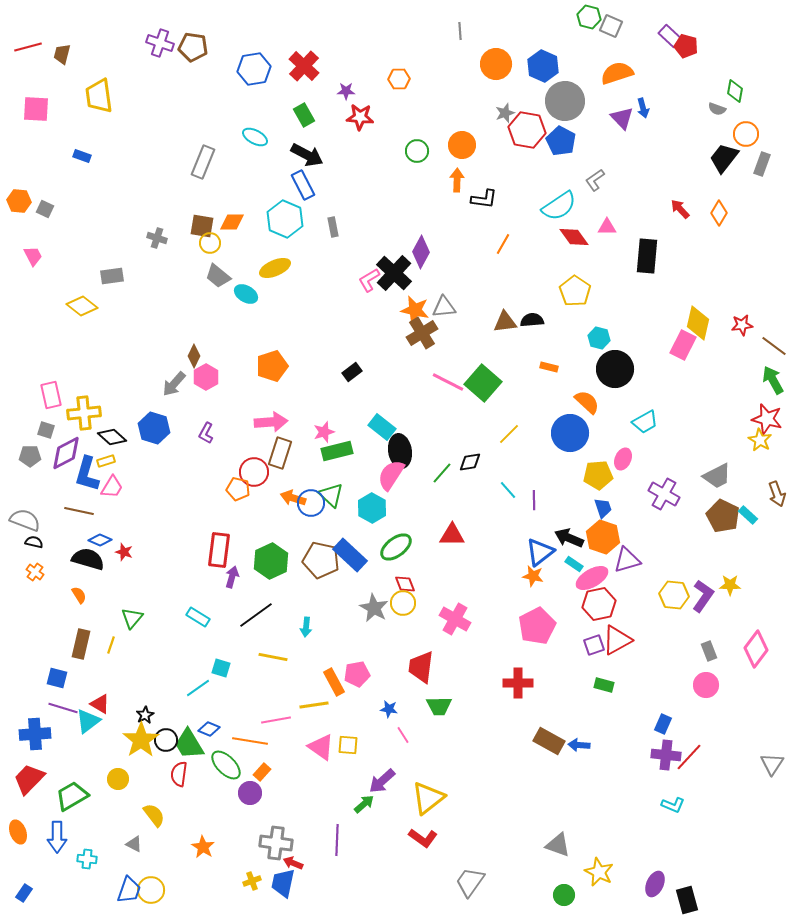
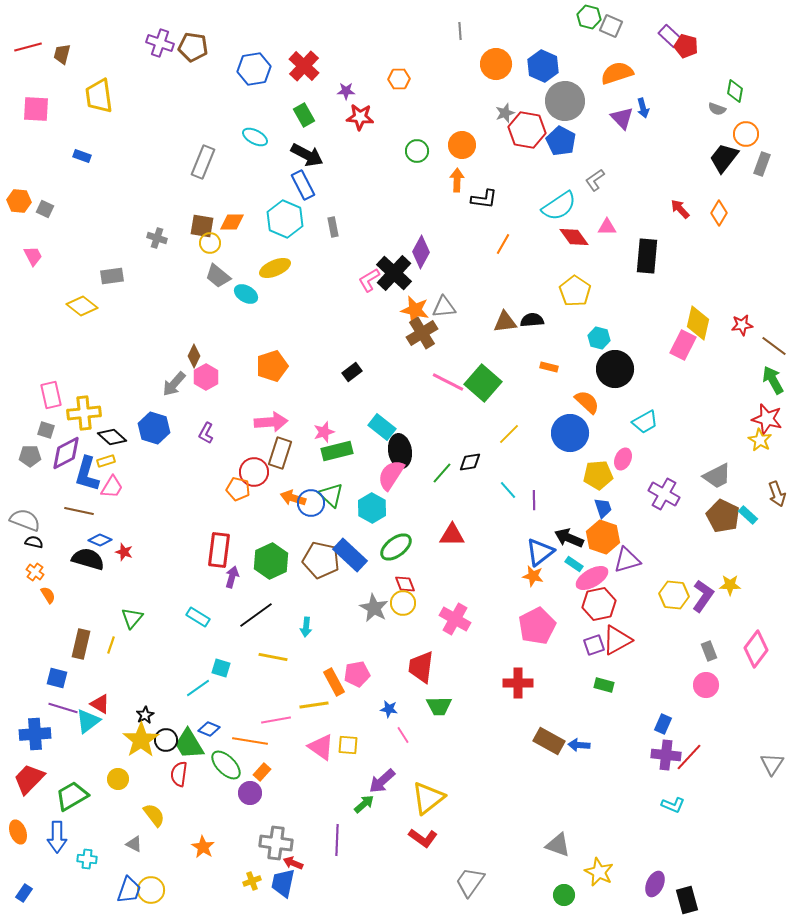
orange semicircle at (79, 595): moved 31 px left
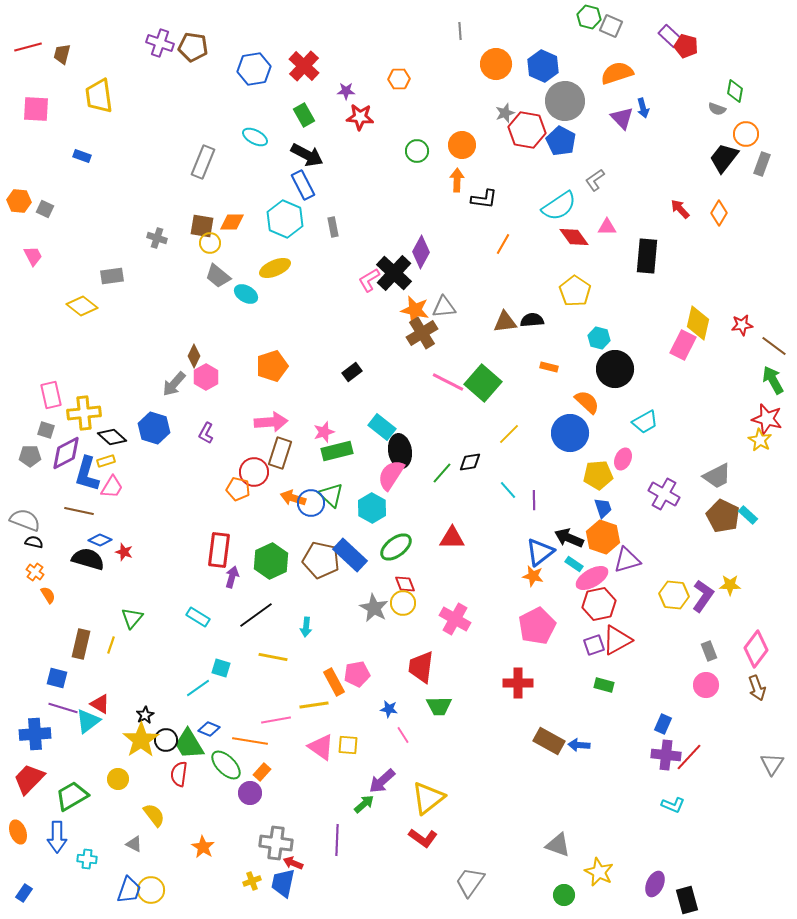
brown arrow at (777, 494): moved 20 px left, 194 px down
red triangle at (452, 535): moved 3 px down
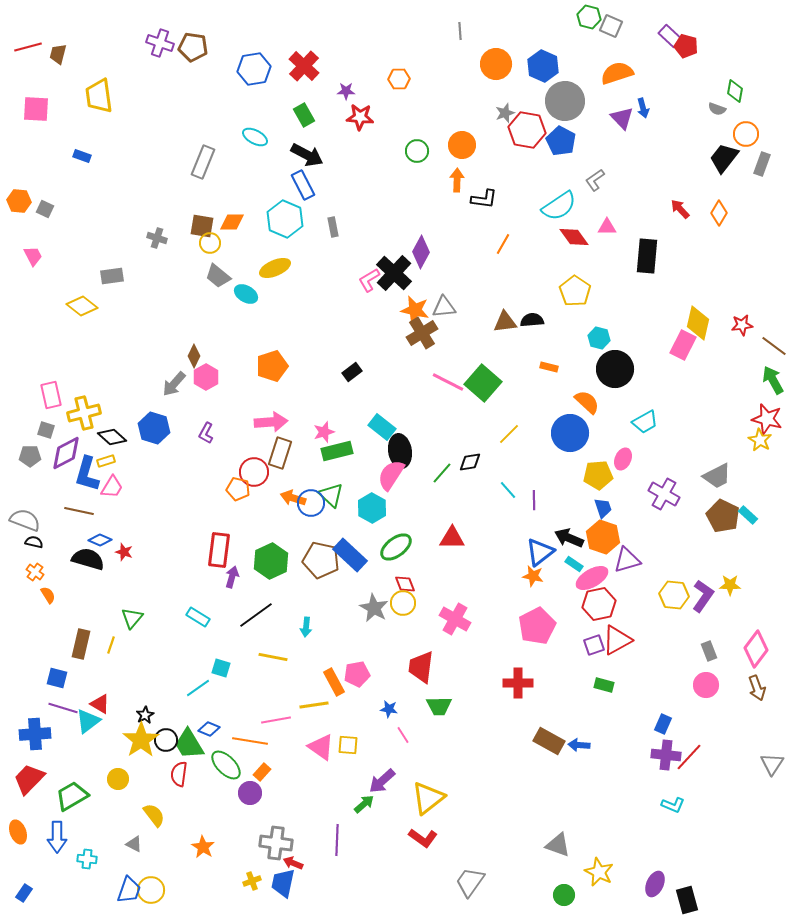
brown trapezoid at (62, 54): moved 4 px left
yellow cross at (84, 413): rotated 8 degrees counterclockwise
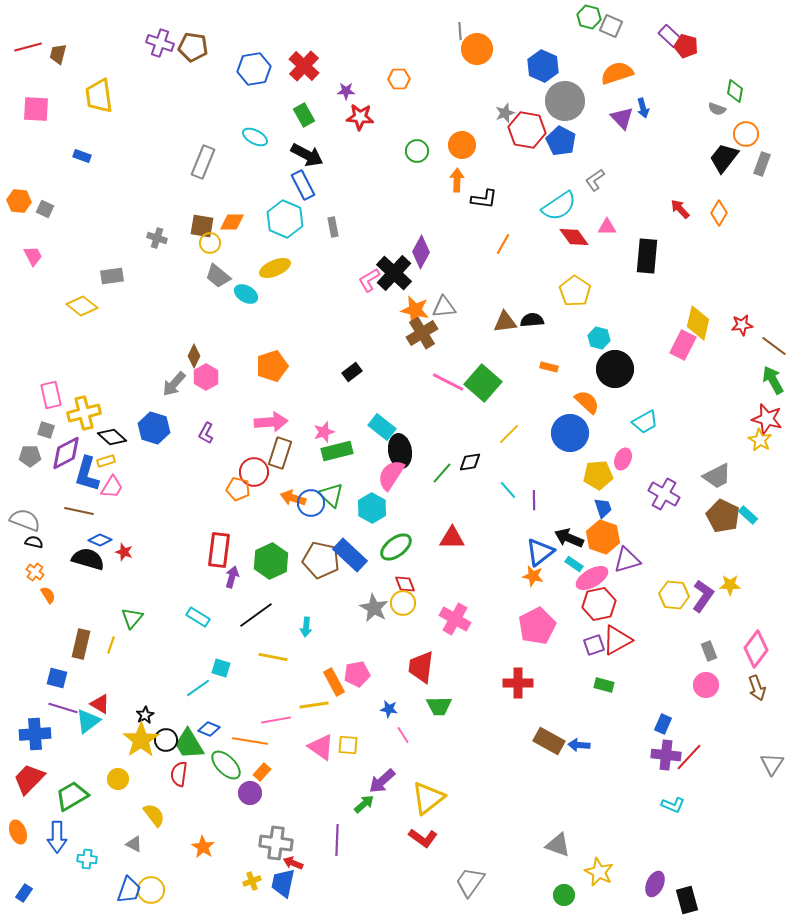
orange circle at (496, 64): moved 19 px left, 15 px up
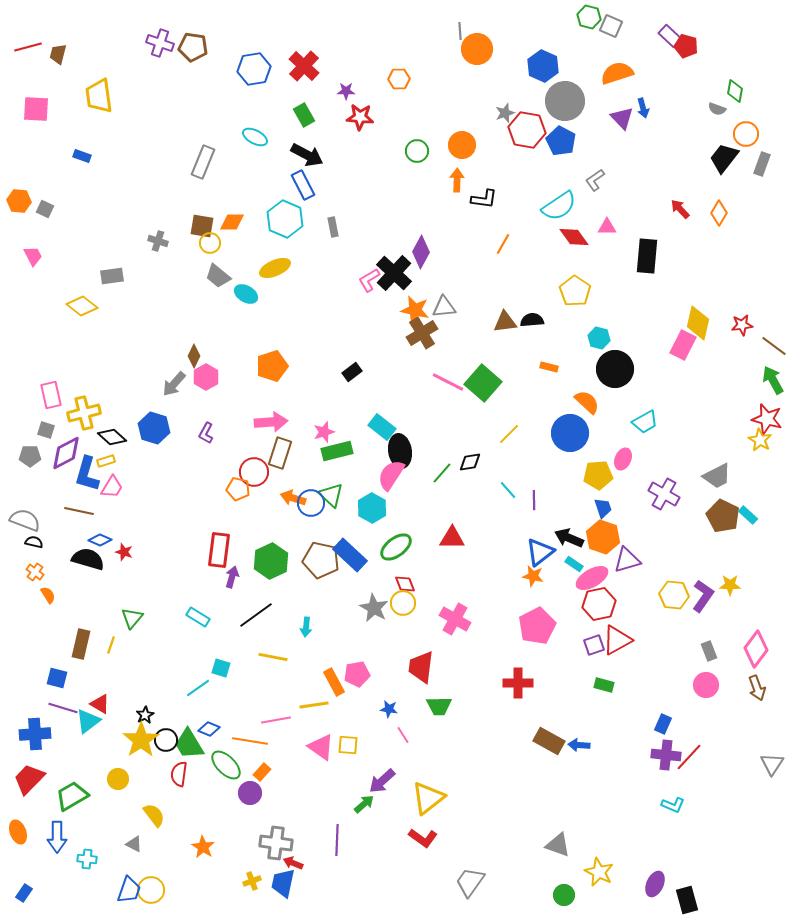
gray cross at (157, 238): moved 1 px right, 3 px down
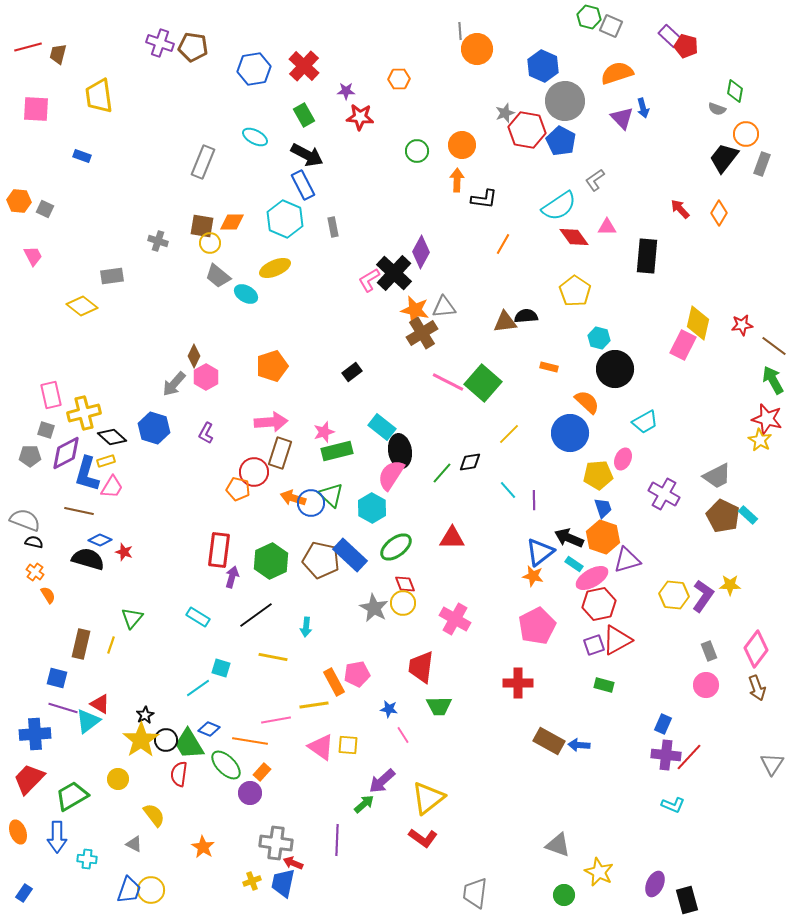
black semicircle at (532, 320): moved 6 px left, 4 px up
gray trapezoid at (470, 882): moved 5 px right, 11 px down; rotated 28 degrees counterclockwise
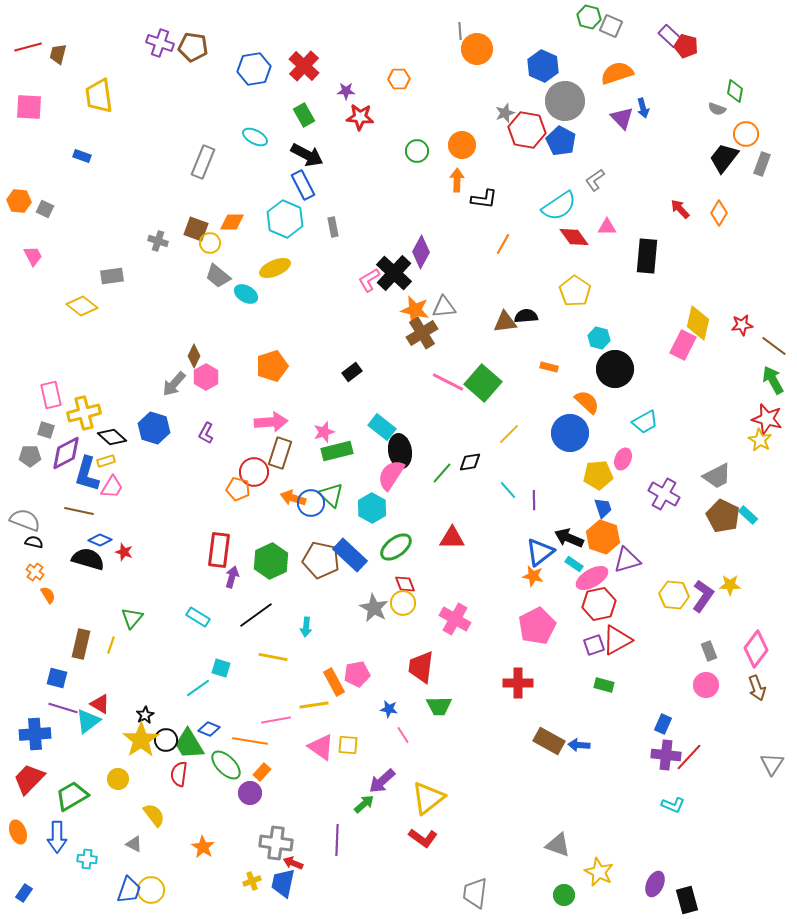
pink square at (36, 109): moved 7 px left, 2 px up
brown square at (202, 226): moved 6 px left, 3 px down; rotated 10 degrees clockwise
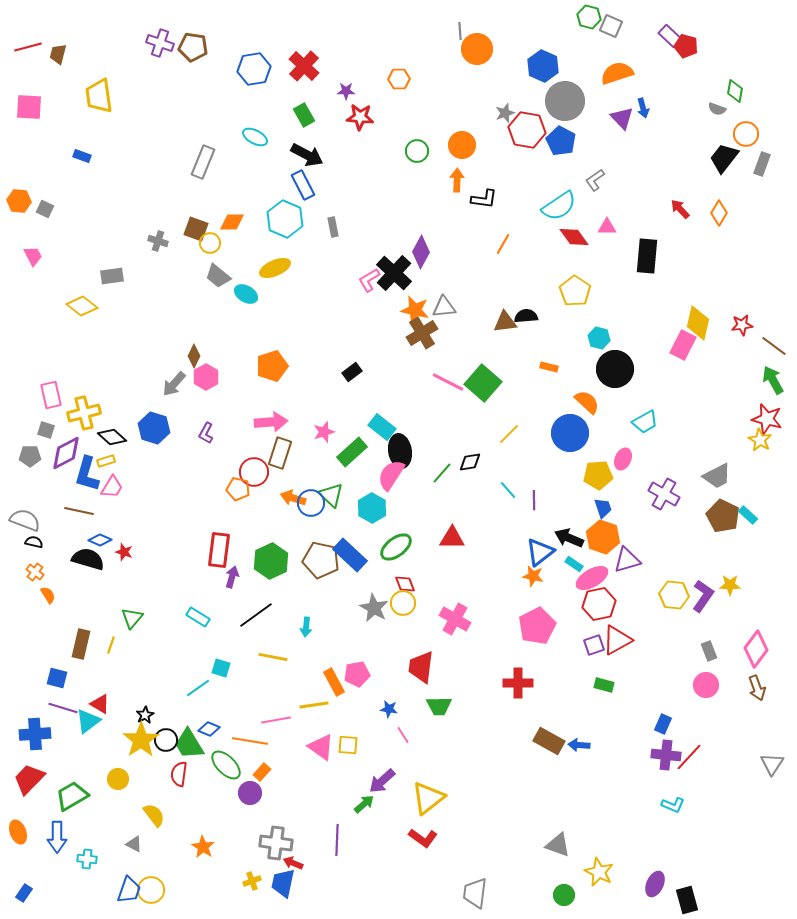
green rectangle at (337, 451): moved 15 px right, 1 px down; rotated 28 degrees counterclockwise
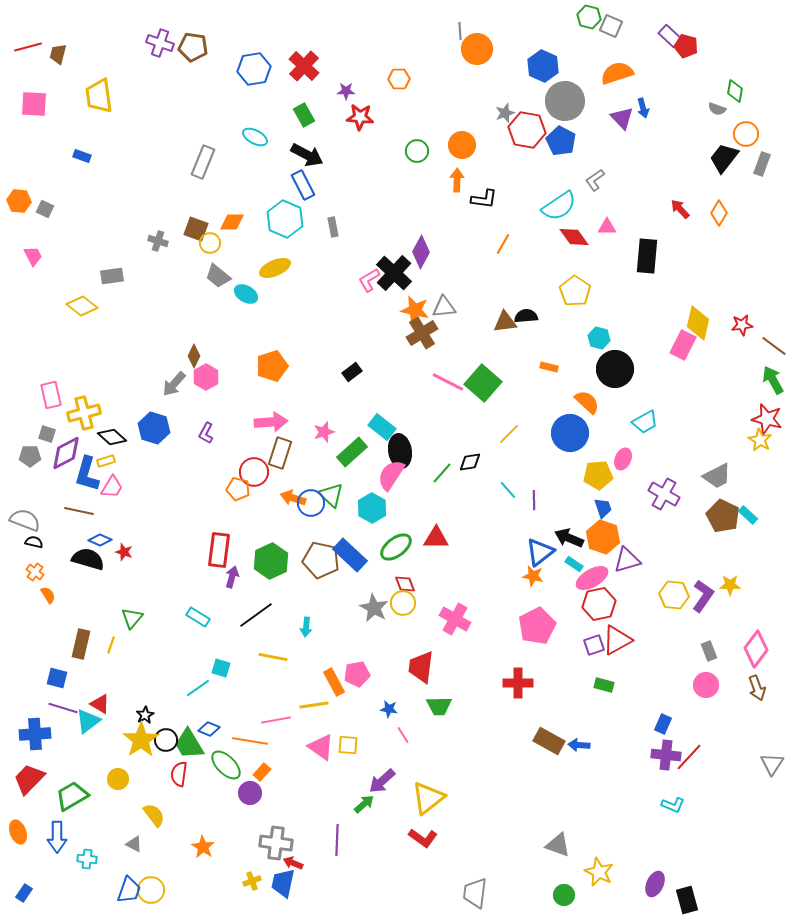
pink square at (29, 107): moved 5 px right, 3 px up
gray square at (46, 430): moved 1 px right, 4 px down
red triangle at (452, 538): moved 16 px left
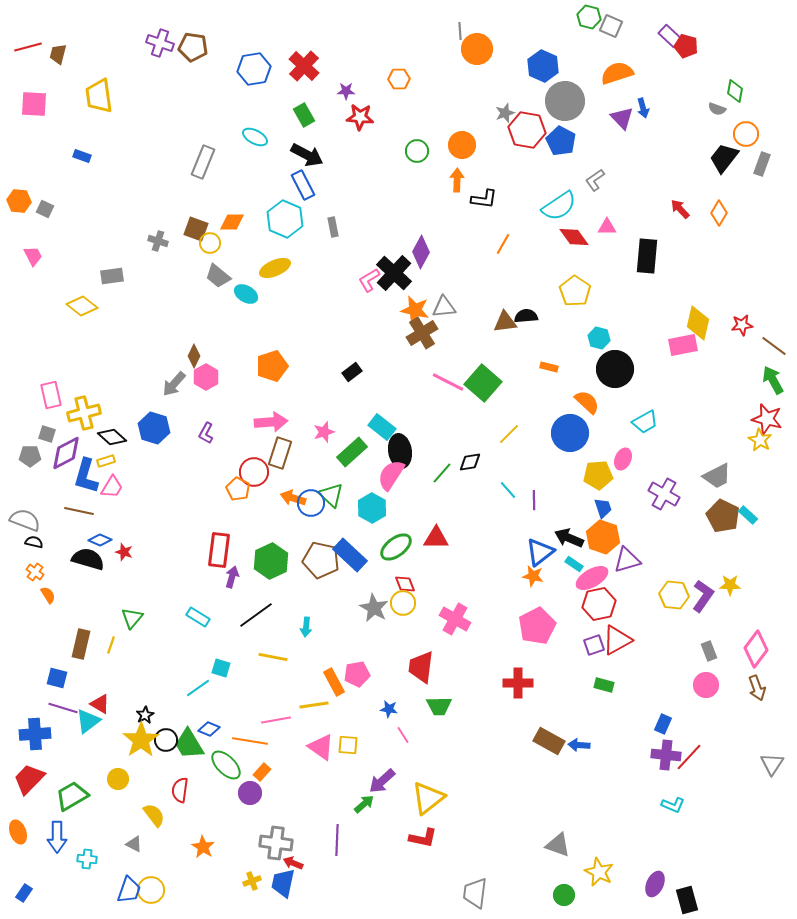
pink rectangle at (683, 345): rotated 52 degrees clockwise
blue L-shape at (87, 474): moved 1 px left, 2 px down
orange pentagon at (238, 489): rotated 15 degrees clockwise
red semicircle at (179, 774): moved 1 px right, 16 px down
red L-shape at (423, 838): rotated 24 degrees counterclockwise
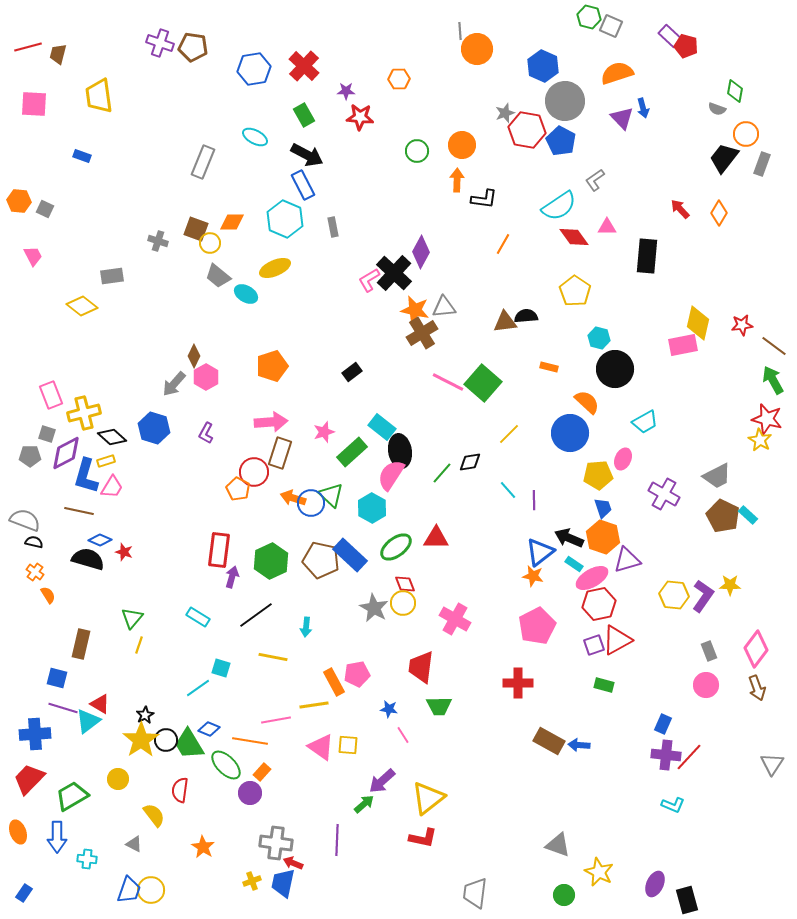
pink rectangle at (51, 395): rotated 8 degrees counterclockwise
yellow line at (111, 645): moved 28 px right
